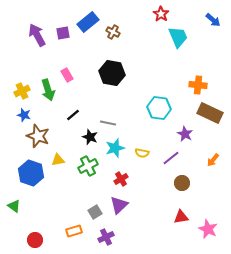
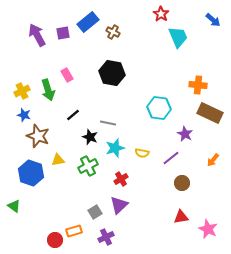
red circle: moved 20 px right
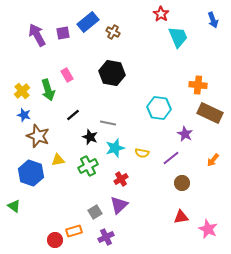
blue arrow: rotated 28 degrees clockwise
yellow cross: rotated 14 degrees counterclockwise
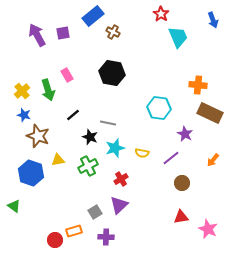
blue rectangle: moved 5 px right, 6 px up
purple cross: rotated 28 degrees clockwise
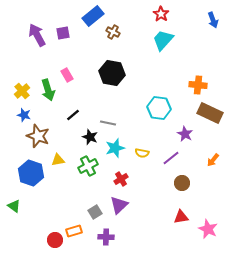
cyan trapezoid: moved 15 px left, 3 px down; rotated 115 degrees counterclockwise
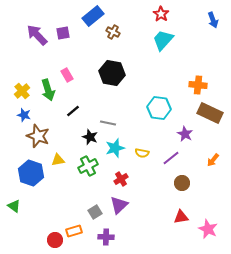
purple arrow: rotated 15 degrees counterclockwise
black line: moved 4 px up
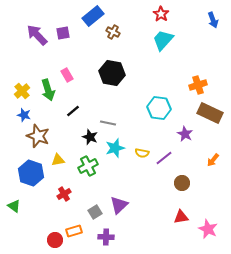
orange cross: rotated 24 degrees counterclockwise
purple line: moved 7 px left
red cross: moved 57 px left, 15 px down
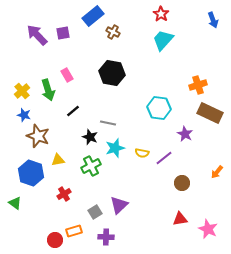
orange arrow: moved 4 px right, 12 px down
green cross: moved 3 px right
green triangle: moved 1 px right, 3 px up
red triangle: moved 1 px left, 2 px down
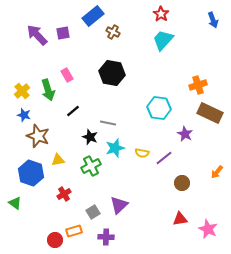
gray square: moved 2 px left
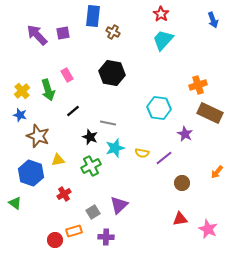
blue rectangle: rotated 45 degrees counterclockwise
blue star: moved 4 px left
